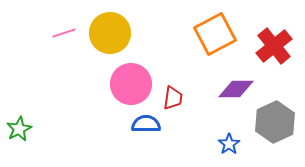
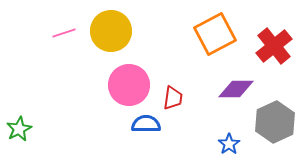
yellow circle: moved 1 px right, 2 px up
pink circle: moved 2 px left, 1 px down
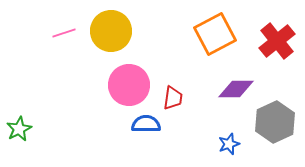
red cross: moved 3 px right, 5 px up
blue star: rotated 15 degrees clockwise
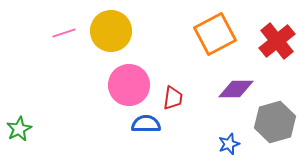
gray hexagon: rotated 9 degrees clockwise
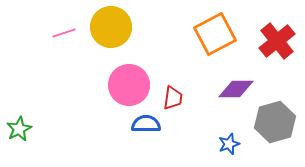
yellow circle: moved 4 px up
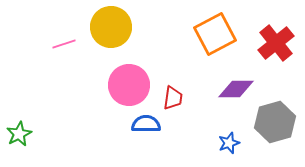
pink line: moved 11 px down
red cross: moved 1 px left, 2 px down
green star: moved 5 px down
blue star: moved 1 px up
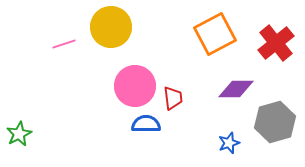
pink circle: moved 6 px right, 1 px down
red trapezoid: rotated 15 degrees counterclockwise
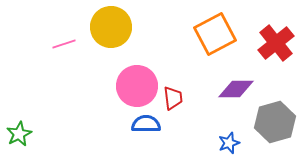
pink circle: moved 2 px right
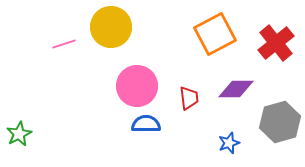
red trapezoid: moved 16 px right
gray hexagon: moved 5 px right
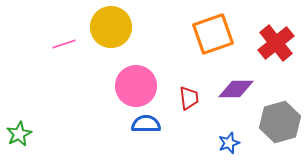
orange square: moved 2 px left; rotated 9 degrees clockwise
pink circle: moved 1 px left
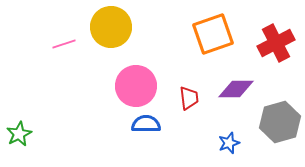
red cross: rotated 12 degrees clockwise
